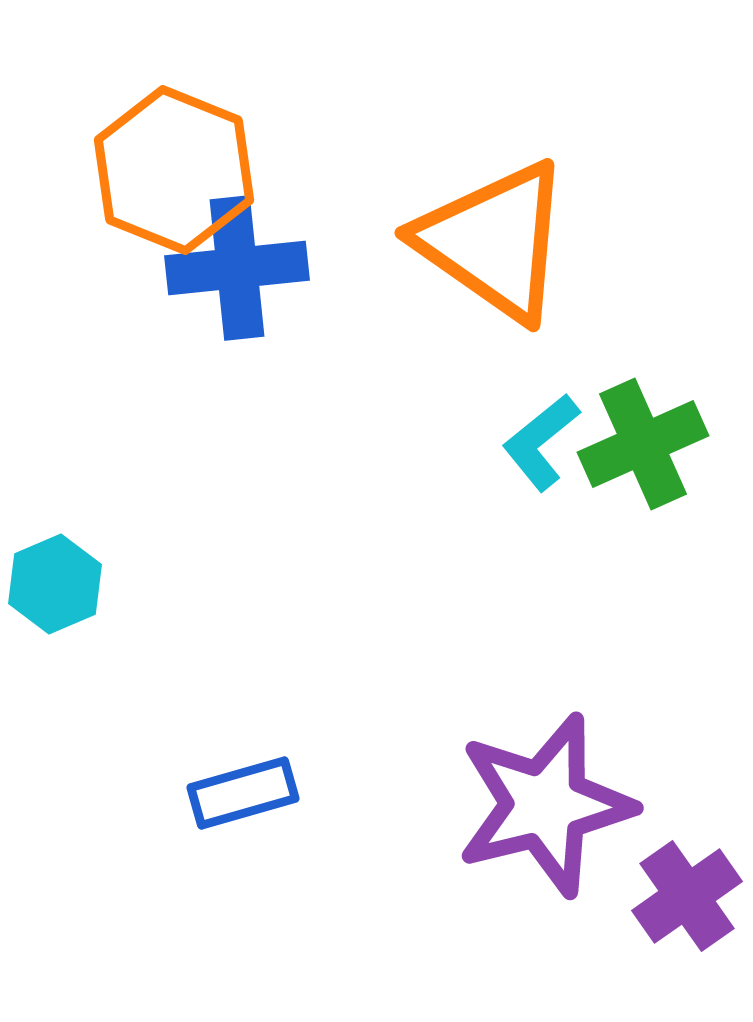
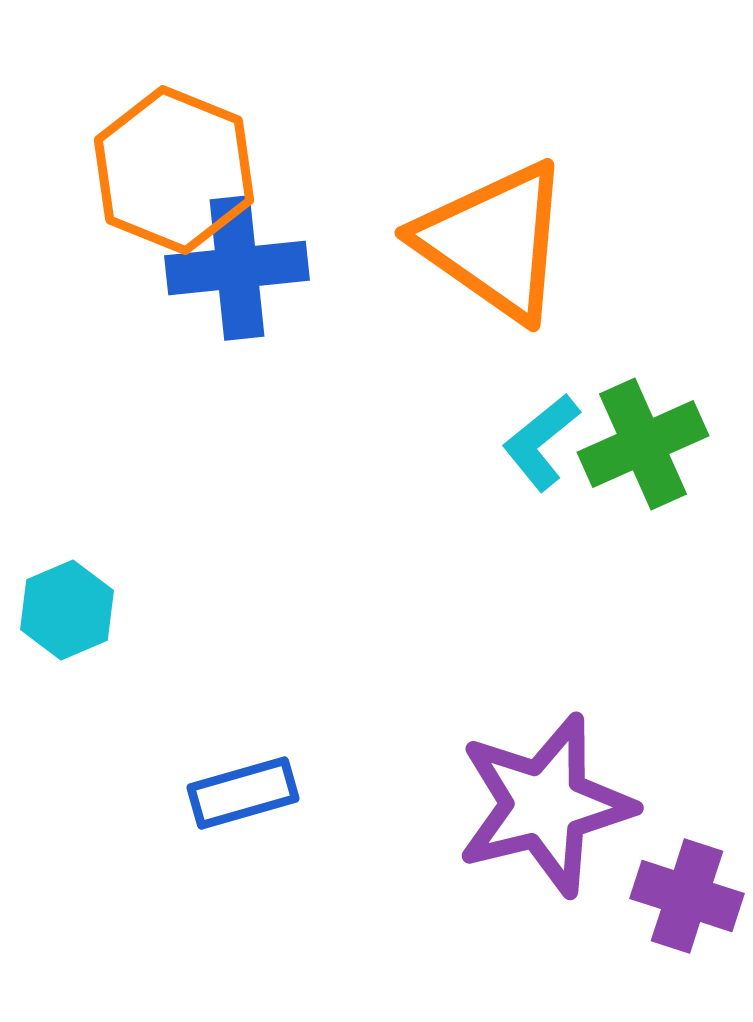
cyan hexagon: moved 12 px right, 26 px down
purple cross: rotated 37 degrees counterclockwise
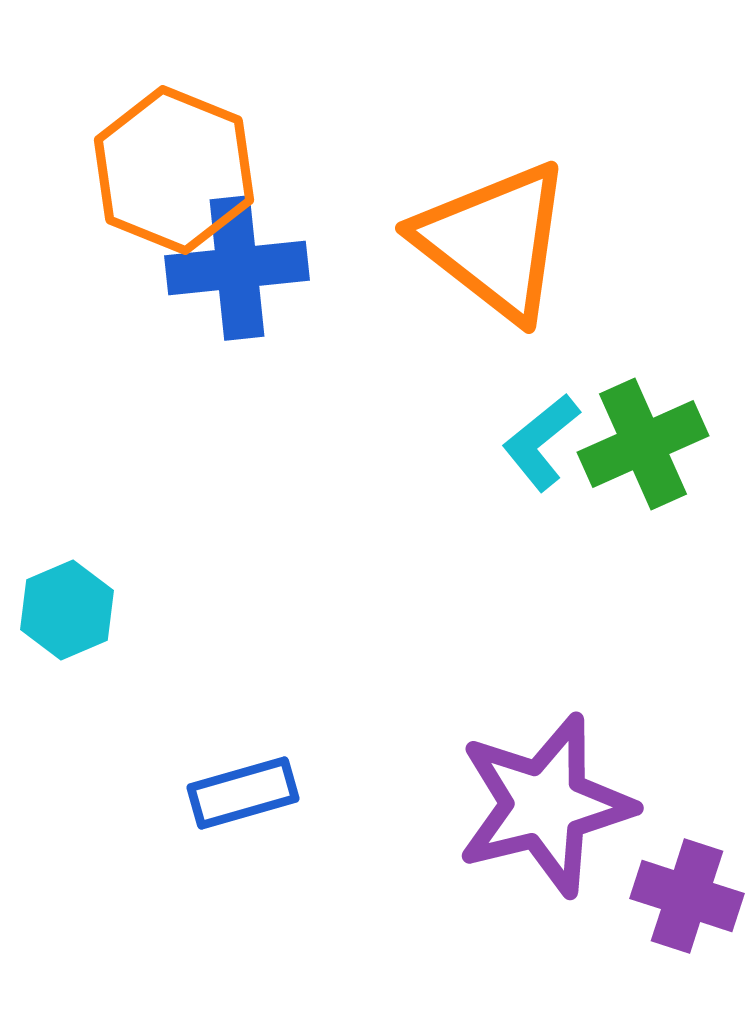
orange triangle: rotated 3 degrees clockwise
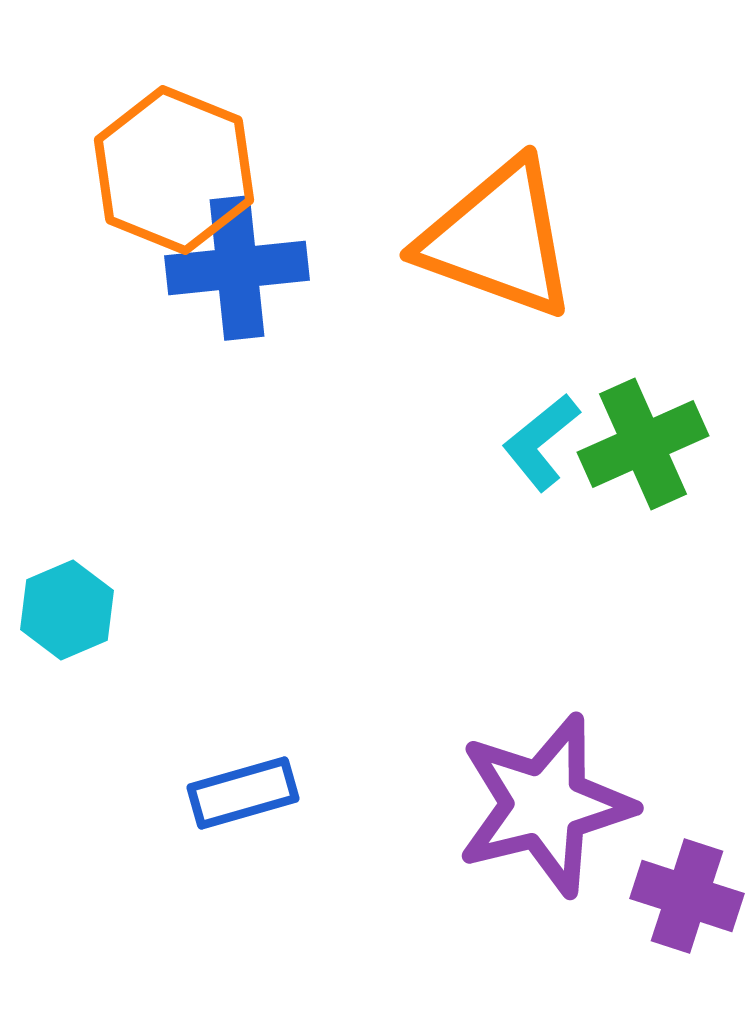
orange triangle: moved 4 px right, 2 px up; rotated 18 degrees counterclockwise
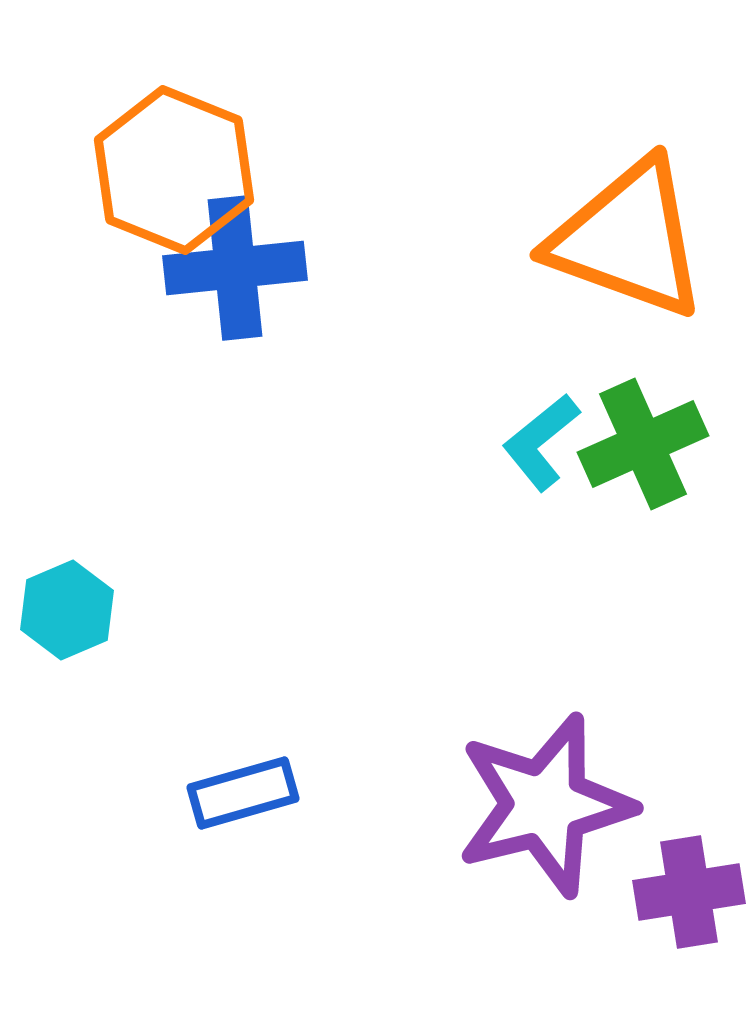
orange triangle: moved 130 px right
blue cross: moved 2 px left
purple cross: moved 2 px right, 4 px up; rotated 27 degrees counterclockwise
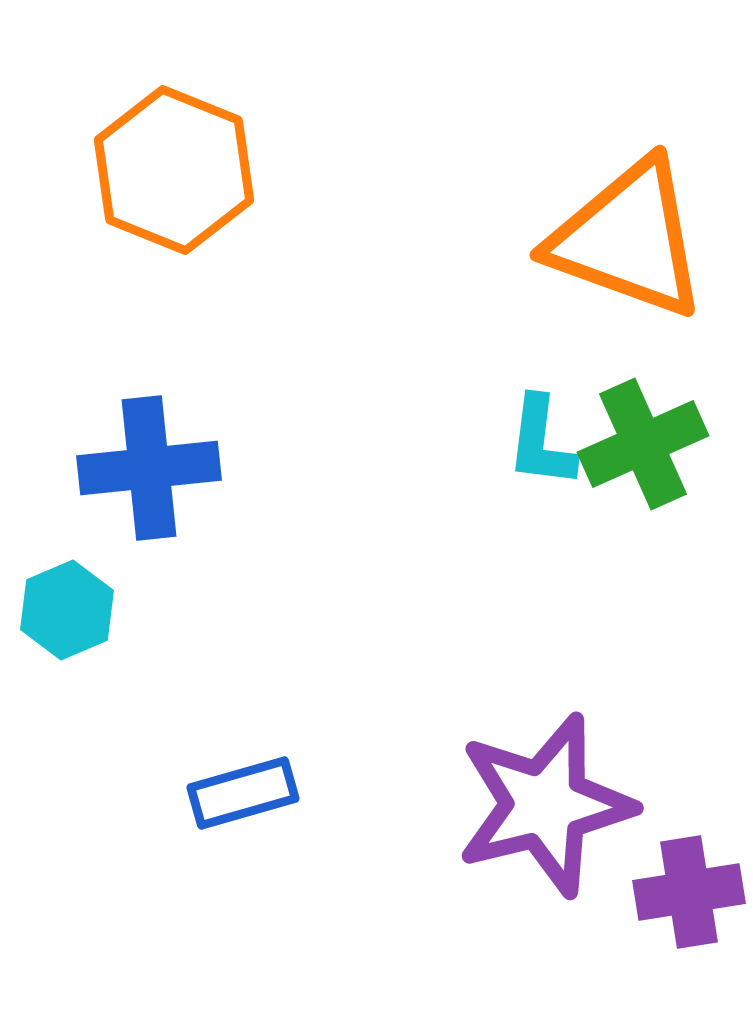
blue cross: moved 86 px left, 200 px down
cyan L-shape: rotated 44 degrees counterclockwise
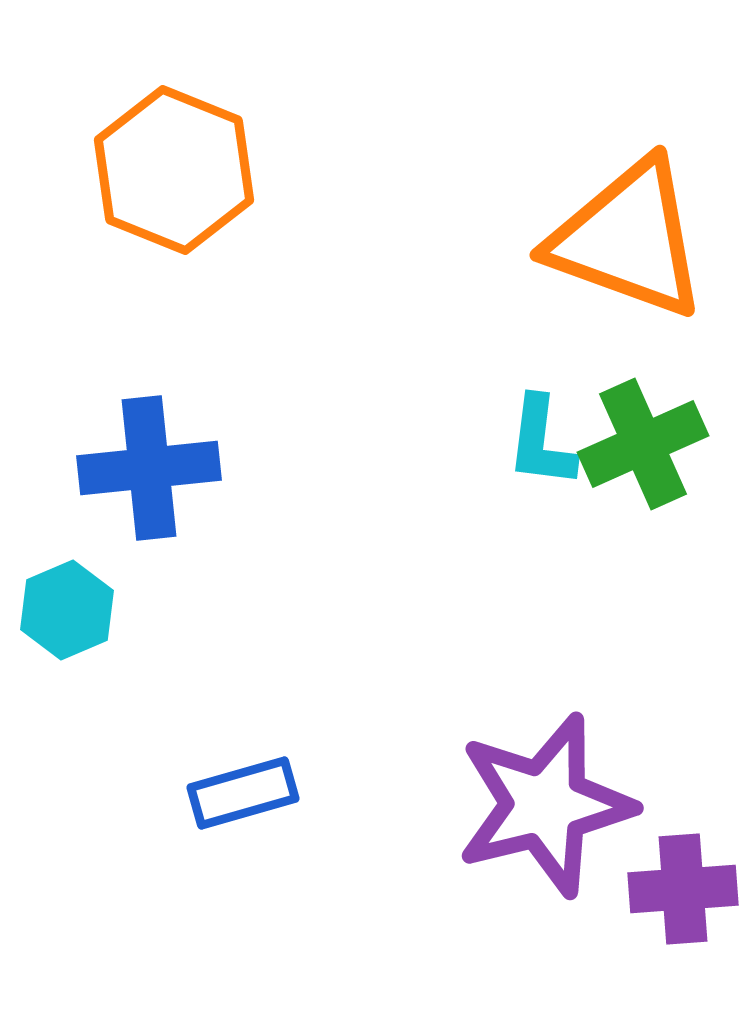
purple cross: moved 6 px left, 3 px up; rotated 5 degrees clockwise
